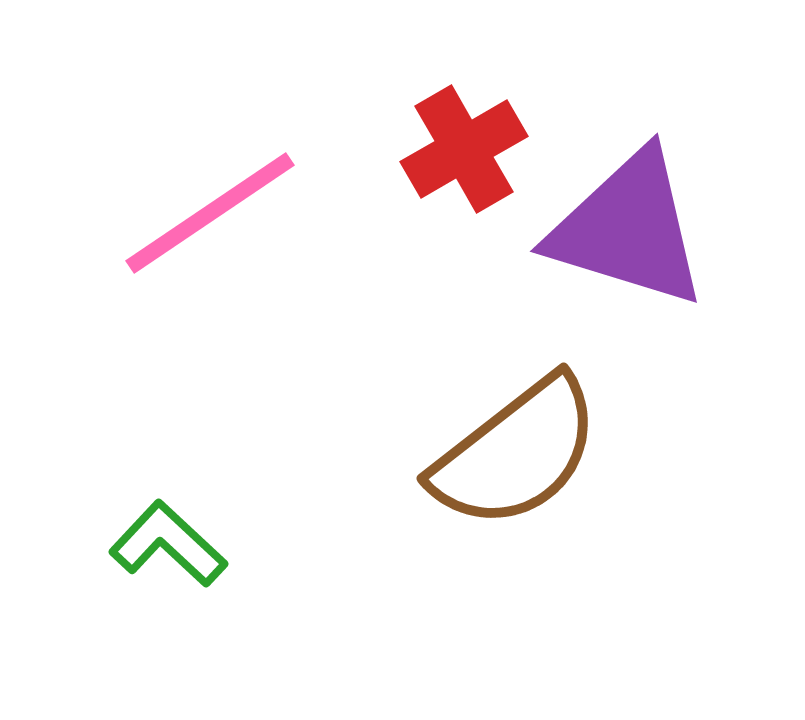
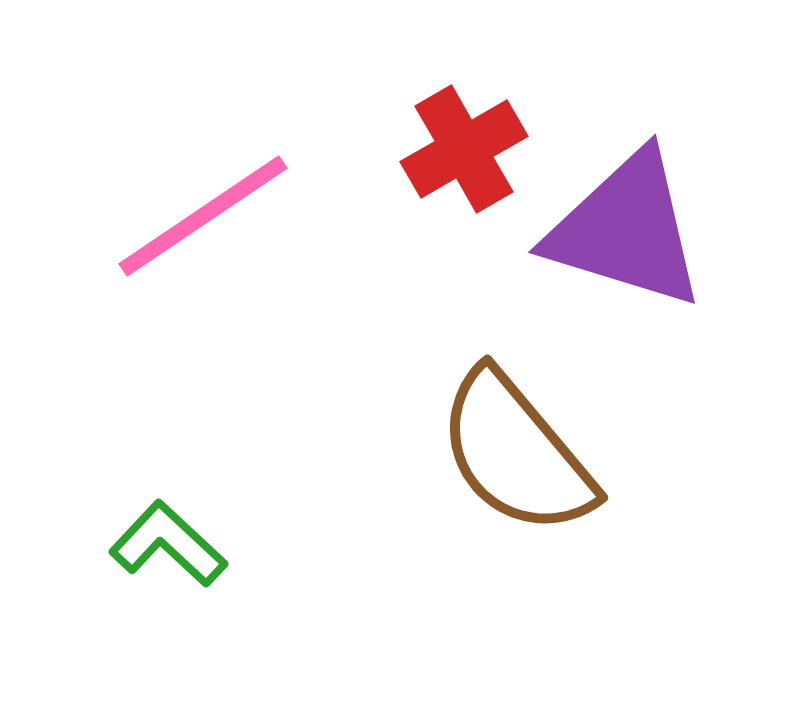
pink line: moved 7 px left, 3 px down
purple triangle: moved 2 px left, 1 px down
brown semicircle: rotated 88 degrees clockwise
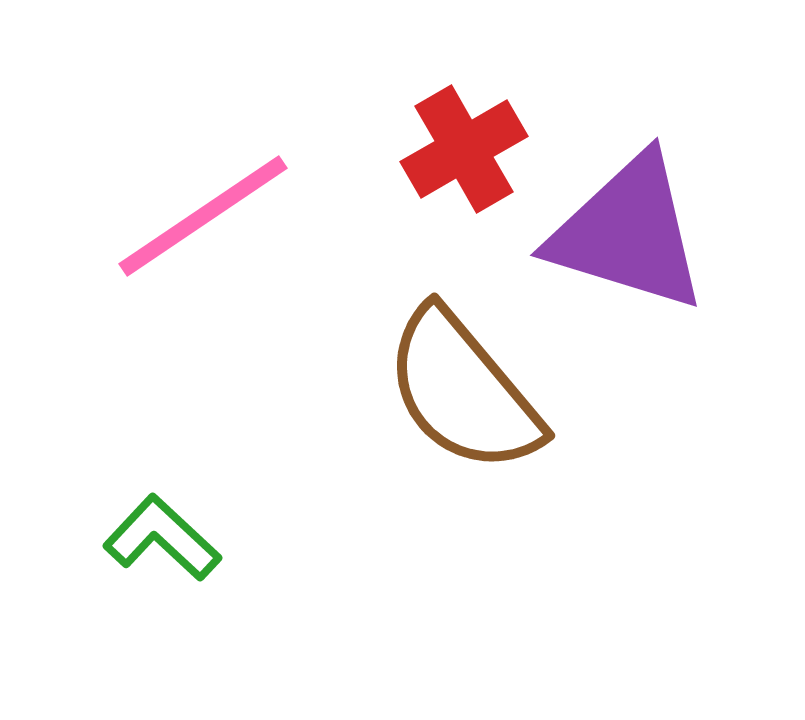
purple triangle: moved 2 px right, 3 px down
brown semicircle: moved 53 px left, 62 px up
green L-shape: moved 6 px left, 6 px up
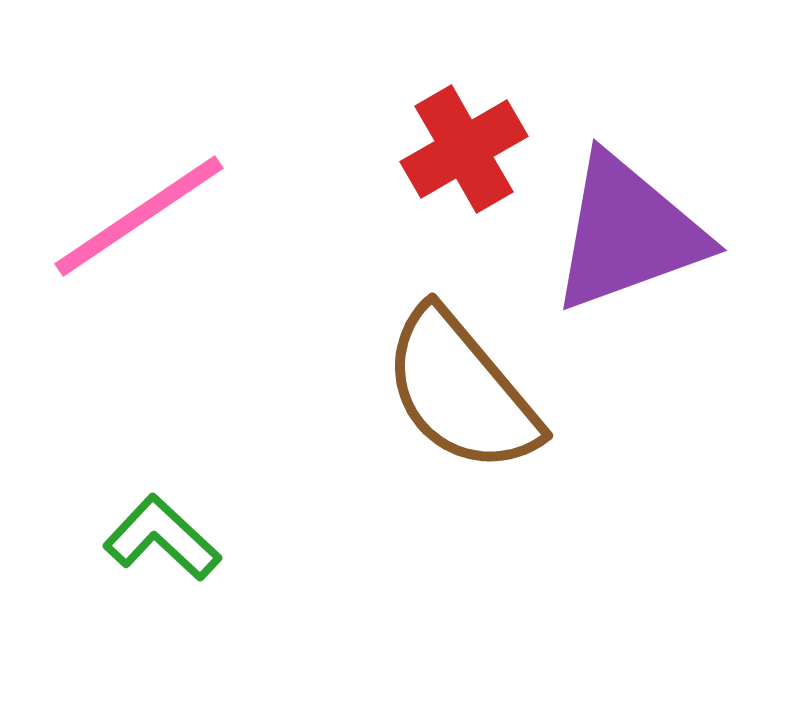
pink line: moved 64 px left
purple triangle: rotated 37 degrees counterclockwise
brown semicircle: moved 2 px left
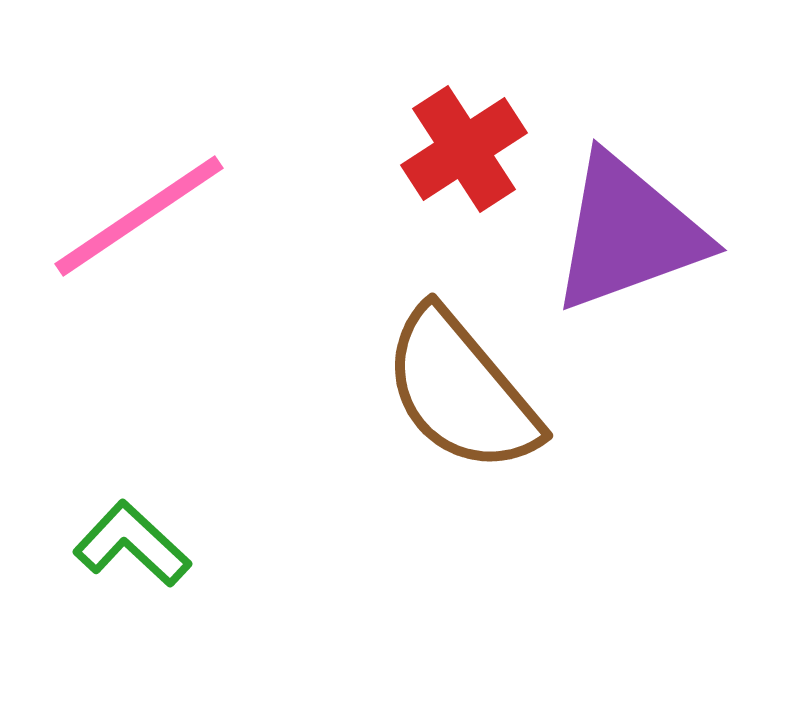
red cross: rotated 3 degrees counterclockwise
green L-shape: moved 30 px left, 6 px down
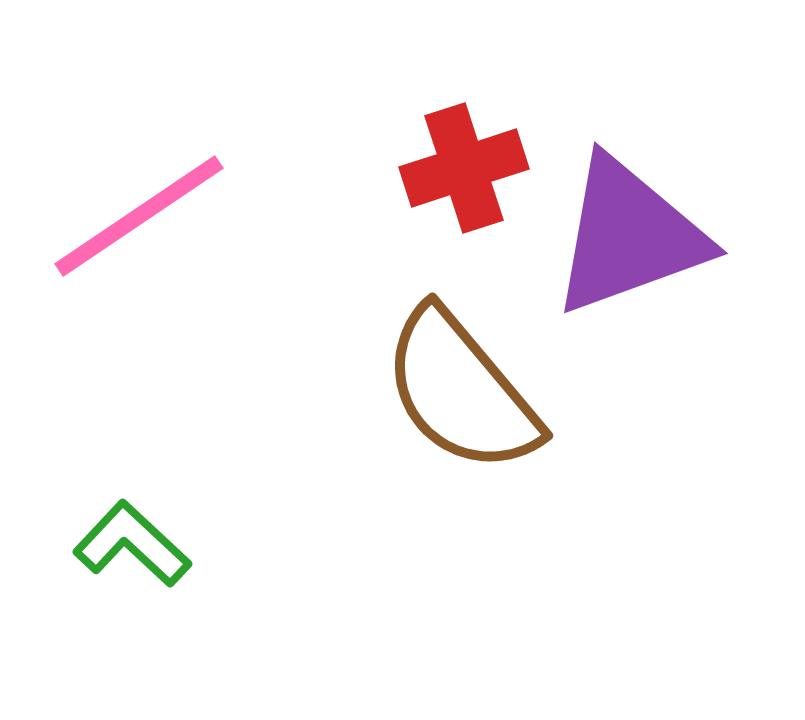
red cross: moved 19 px down; rotated 15 degrees clockwise
purple triangle: moved 1 px right, 3 px down
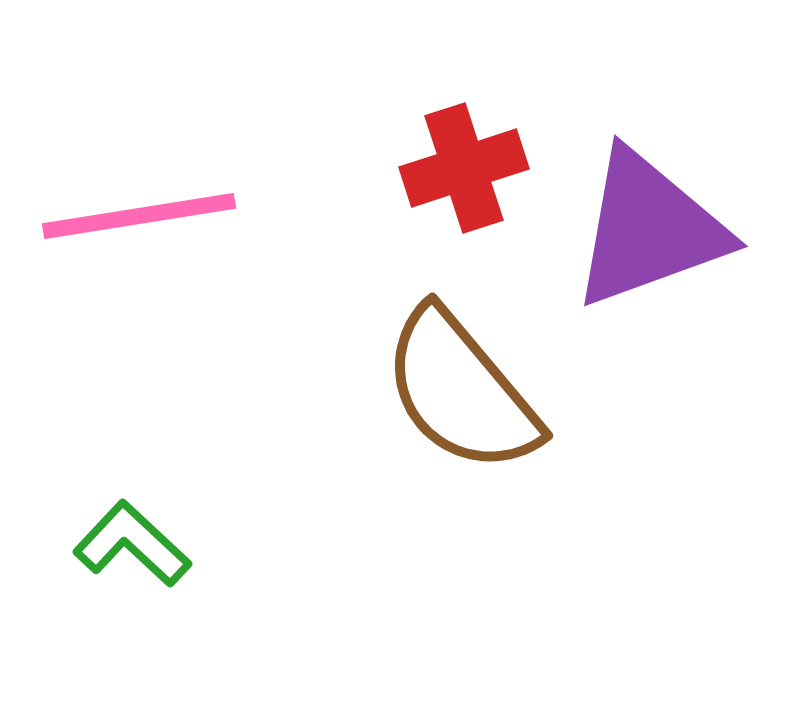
pink line: rotated 25 degrees clockwise
purple triangle: moved 20 px right, 7 px up
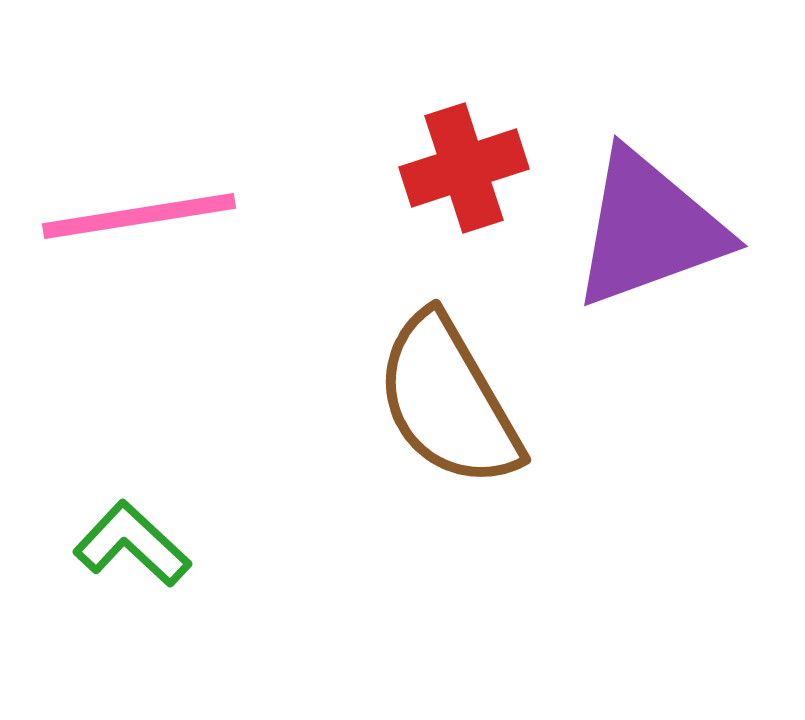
brown semicircle: moved 13 px left, 10 px down; rotated 10 degrees clockwise
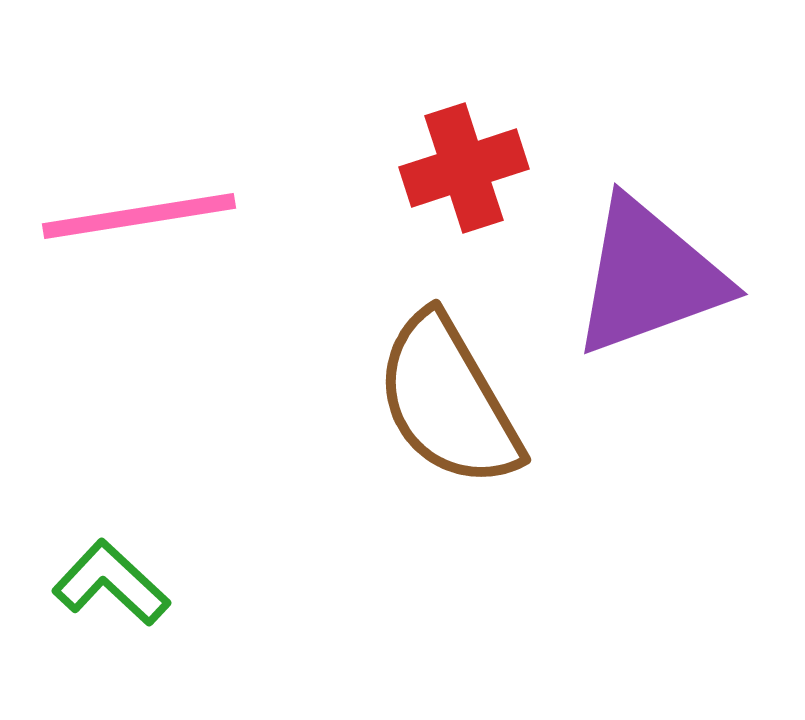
purple triangle: moved 48 px down
green L-shape: moved 21 px left, 39 px down
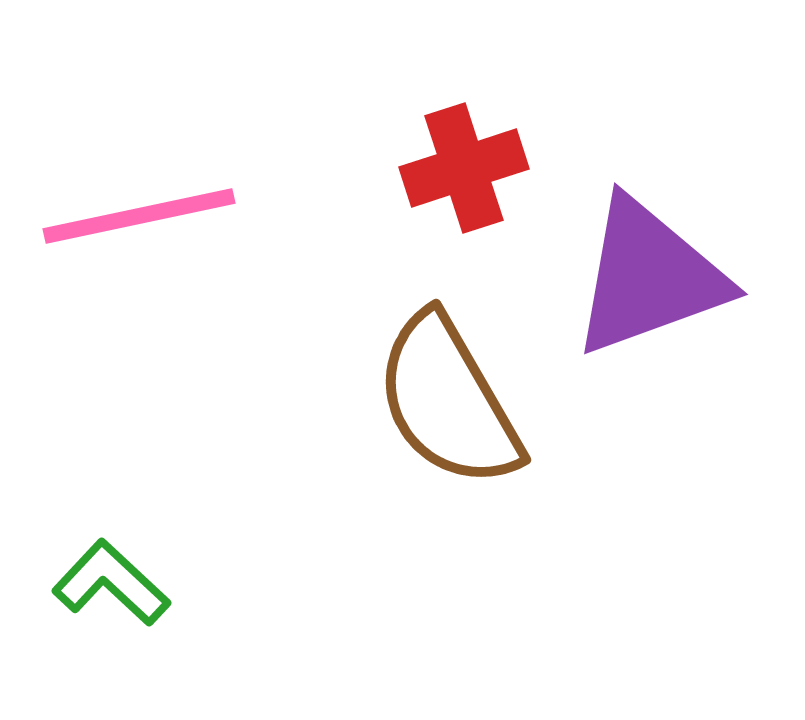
pink line: rotated 3 degrees counterclockwise
